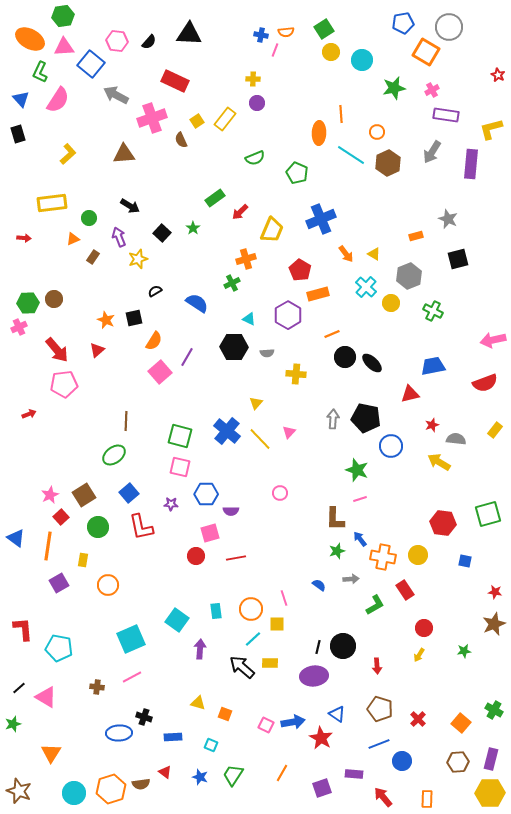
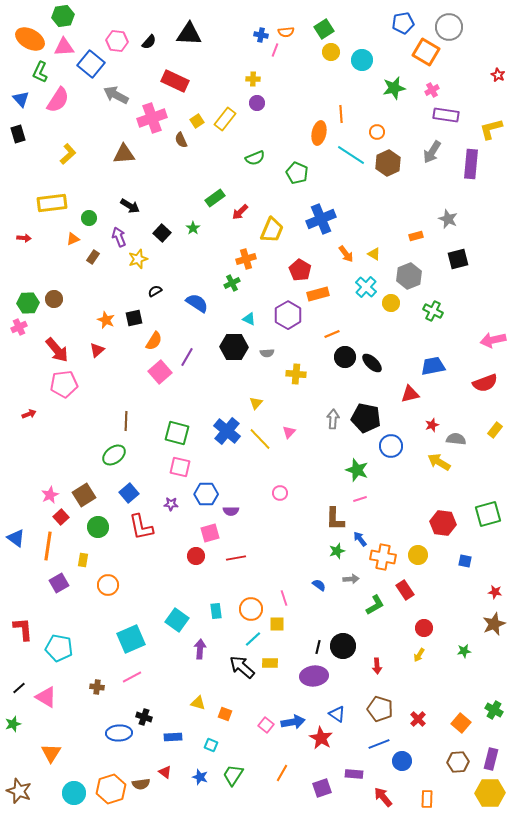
orange ellipse at (319, 133): rotated 10 degrees clockwise
green square at (180, 436): moved 3 px left, 3 px up
pink square at (266, 725): rotated 14 degrees clockwise
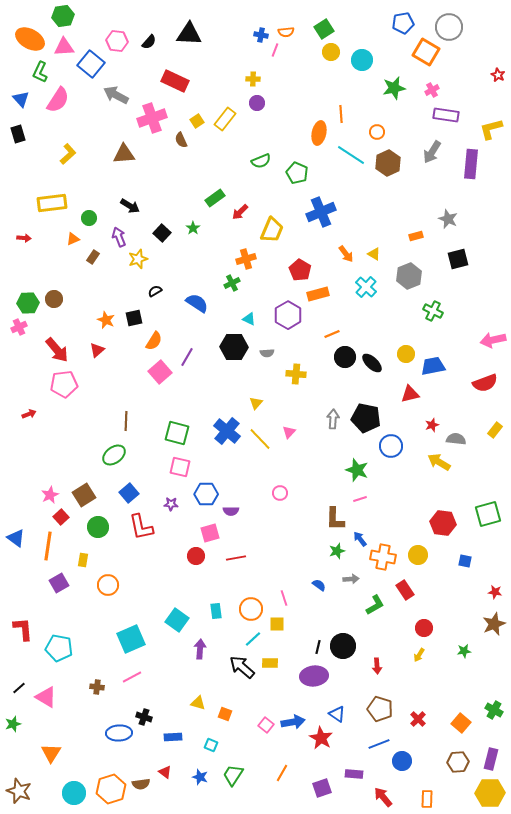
green semicircle at (255, 158): moved 6 px right, 3 px down
blue cross at (321, 219): moved 7 px up
yellow circle at (391, 303): moved 15 px right, 51 px down
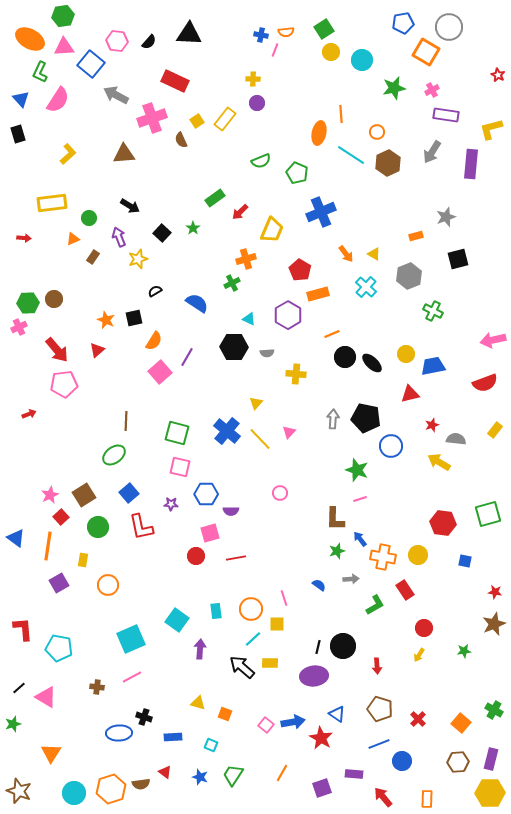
gray star at (448, 219): moved 2 px left, 2 px up; rotated 30 degrees clockwise
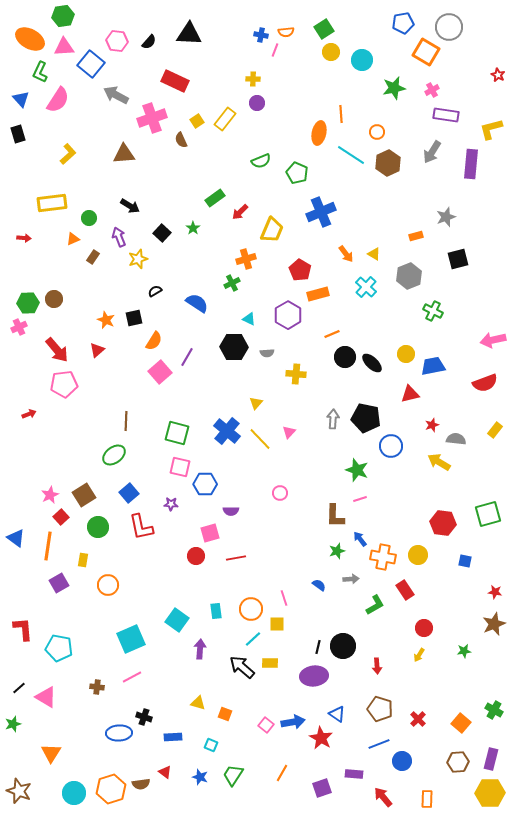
blue hexagon at (206, 494): moved 1 px left, 10 px up
brown L-shape at (335, 519): moved 3 px up
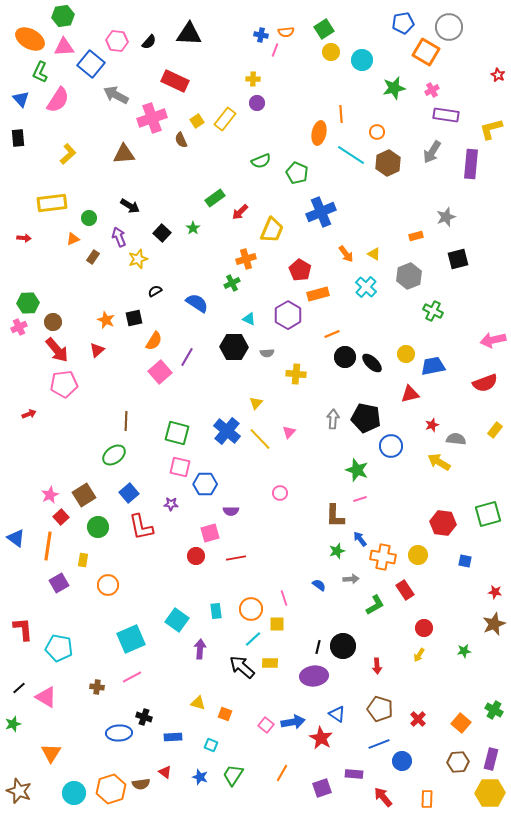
black rectangle at (18, 134): moved 4 px down; rotated 12 degrees clockwise
brown circle at (54, 299): moved 1 px left, 23 px down
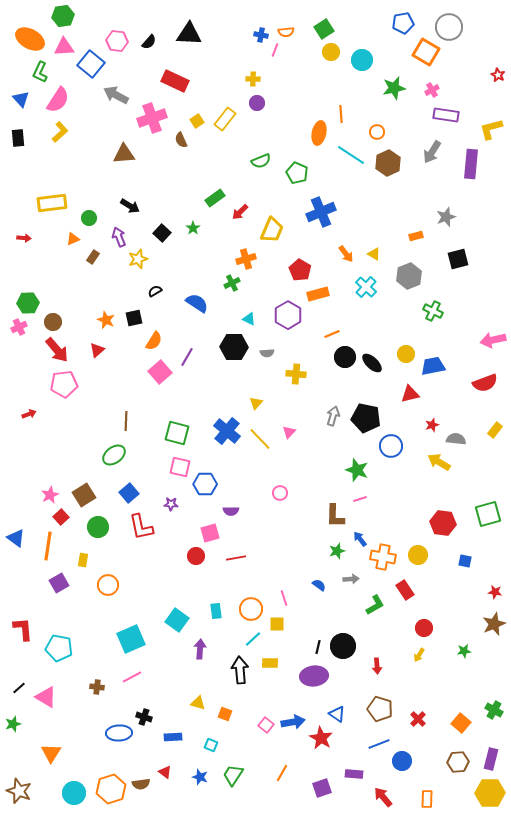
yellow L-shape at (68, 154): moved 8 px left, 22 px up
gray arrow at (333, 419): moved 3 px up; rotated 12 degrees clockwise
black arrow at (242, 667): moved 2 px left, 3 px down; rotated 44 degrees clockwise
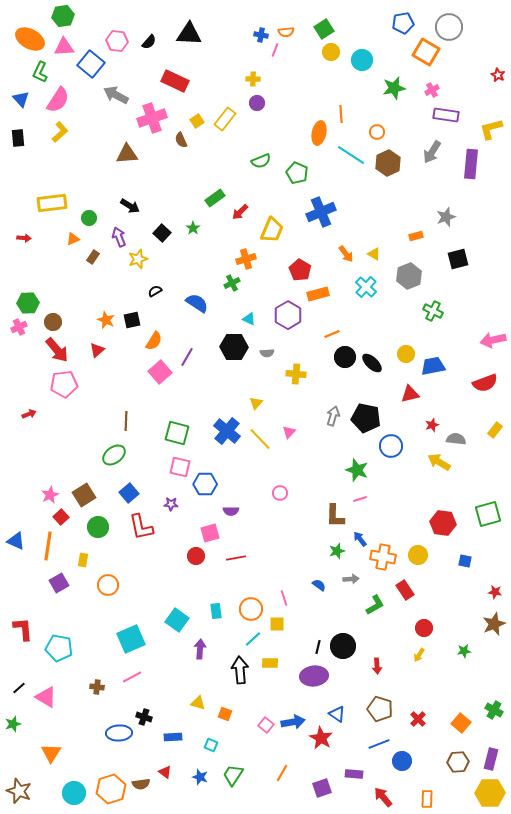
brown triangle at (124, 154): moved 3 px right
black square at (134, 318): moved 2 px left, 2 px down
blue triangle at (16, 538): moved 3 px down; rotated 12 degrees counterclockwise
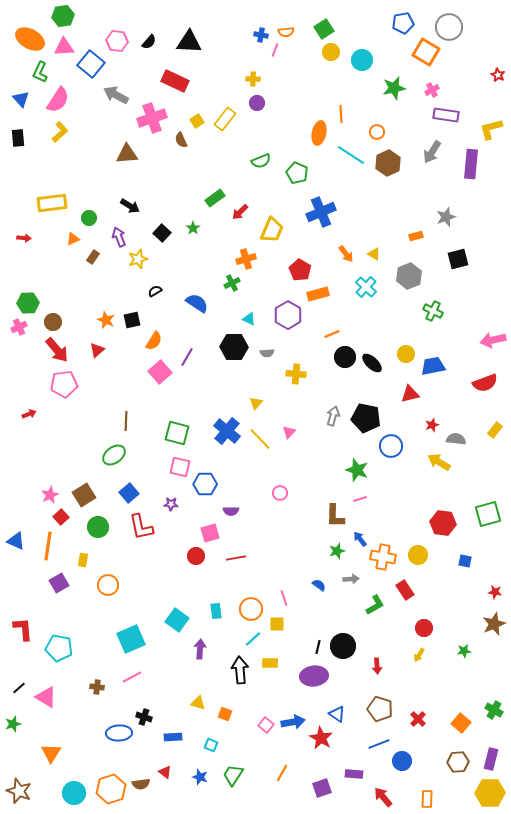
black triangle at (189, 34): moved 8 px down
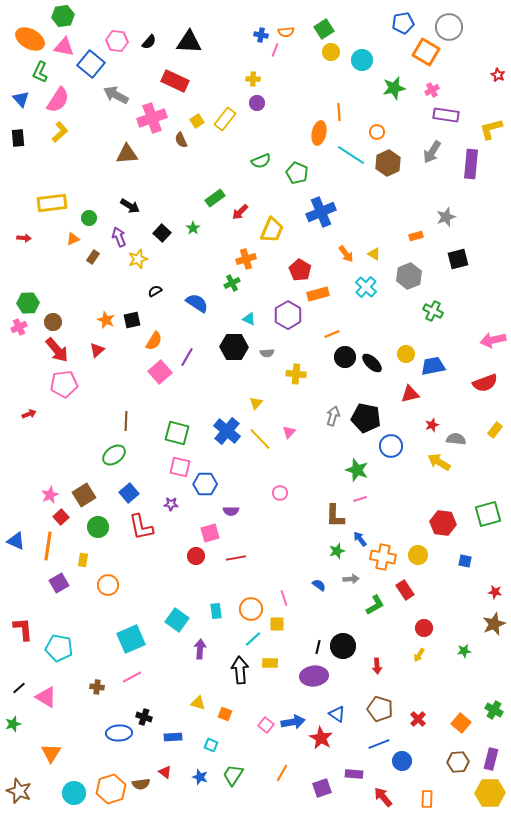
pink triangle at (64, 47): rotated 15 degrees clockwise
orange line at (341, 114): moved 2 px left, 2 px up
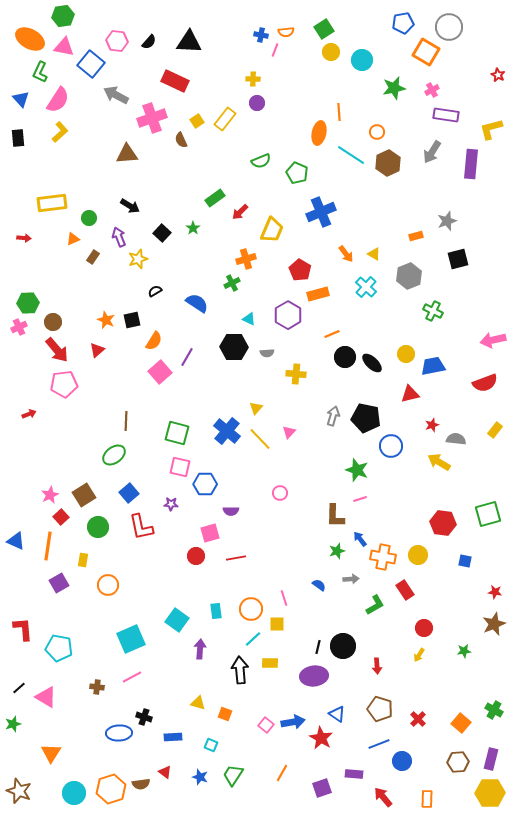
gray star at (446, 217): moved 1 px right, 4 px down
yellow triangle at (256, 403): moved 5 px down
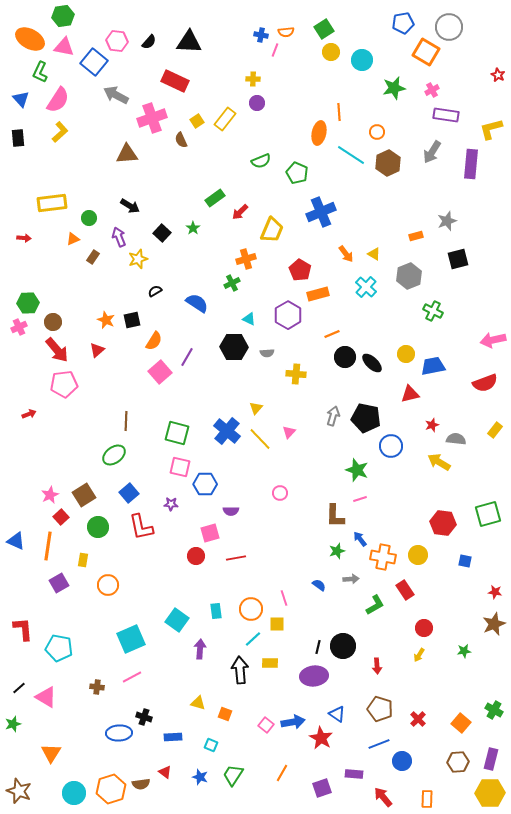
blue square at (91, 64): moved 3 px right, 2 px up
